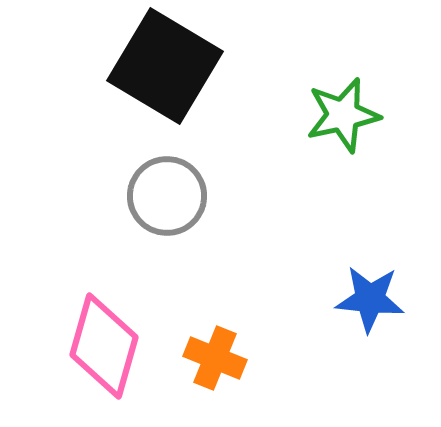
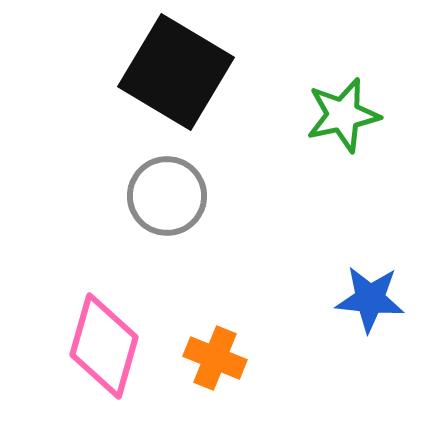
black square: moved 11 px right, 6 px down
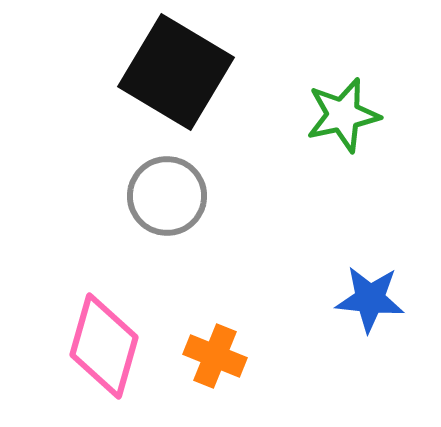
orange cross: moved 2 px up
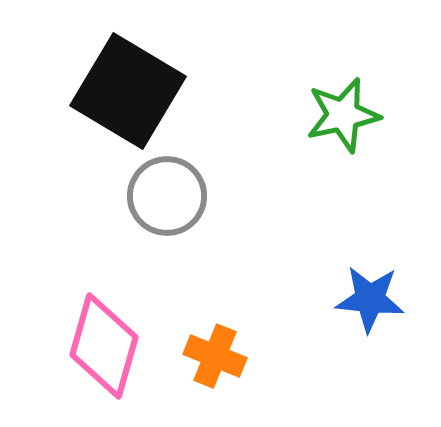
black square: moved 48 px left, 19 px down
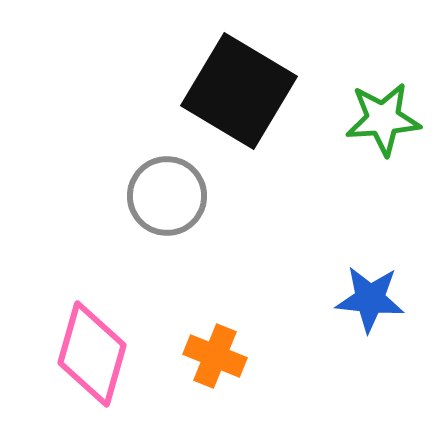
black square: moved 111 px right
green star: moved 40 px right, 4 px down; rotated 8 degrees clockwise
pink diamond: moved 12 px left, 8 px down
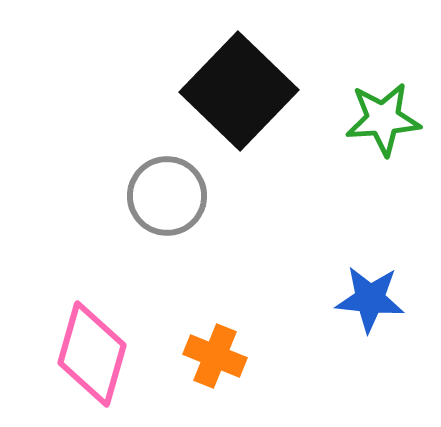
black square: rotated 13 degrees clockwise
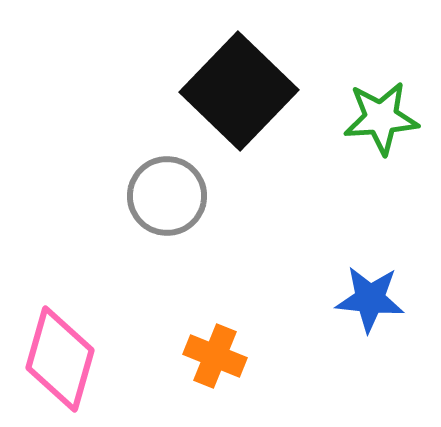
green star: moved 2 px left, 1 px up
pink diamond: moved 32 px left, 5 px down
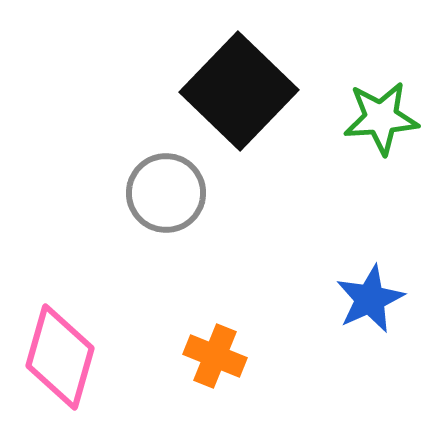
gray circle: moved 1 px left, 3 px up
blue star: rotated 30 degrees counterclockwise
pink diamond: moved 2 px up
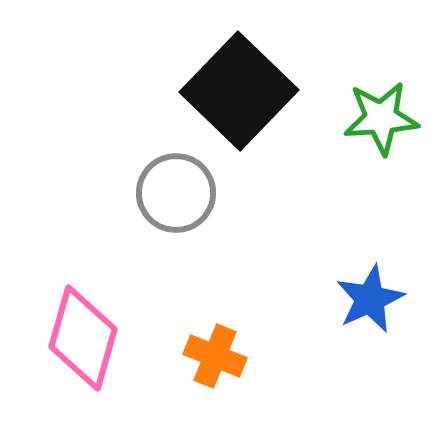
gray circle: moved 10 px right
pink diamond: moved 23 px right, 19 px up
